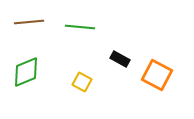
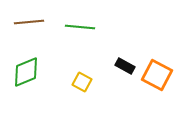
black rectangle: moved 5 px right, 7 px down
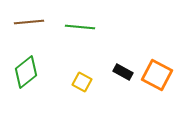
black rectangle: moved 2 px left, 6 px down
green diamond: rotated 16 degrees counterclockwise
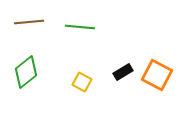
black rectangle: rotated 60 degrees counterclockwise
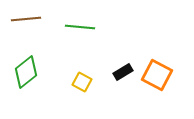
brown line: moved 3 px left, 3 px up
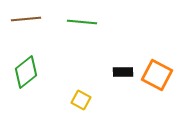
green line: moved 2 px right, 5 px up
black rectangle: rotated 30 degrees clockwise
yellow square: moved 1 px left, 18 px down
